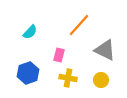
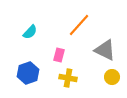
yellow circle: moved 11 px right, 3 px up
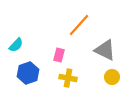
cyan semicircle: moved 14 px left, 13 px down
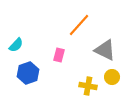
yellow cross: moved 20 px right, 8 px down
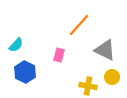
blue hexagon: moved 3 px left, 1 px up; rotated 15 degrees counterclockwise
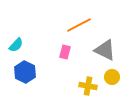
orange line: rotated 20 degrees clockwise
pink rectangle: moved 6 px right, 3 px up
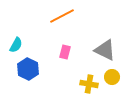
orange line: moved 17 px left, 9 px up
cyan semicircle: rotated 14 degrees counterclockwise
blue hexagon: moved 3 px right, 3 px up
yellow cross: moved 1 px right, 2 px up
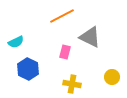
cyan semicircle: moved 3 px up; rotated 35 degrees clockwise
gray triangle: moved 15 px left, 13 px up
yellow cross: moved 17 px left
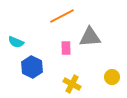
gray triangle: rotated 30 degrees counterclockwise
cyan semicircle: rotated 49 degrees clockwise
pink rectangle: moved 1 px right, 4 px up; rotated 16 degrees counterclockwise
blue hexagon: moved 4 px right, 2 px up
yellow cross: rotated 18 degrees clockwise
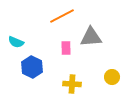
gray triangle: moved 1 px right
yellow cross: rotated 24 degrees counterclockwise
